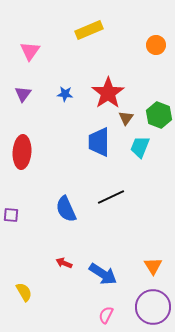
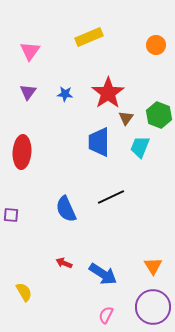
yellow rectangle: moved 7 px down
purple triangle: moved 5 px right, 2 px up
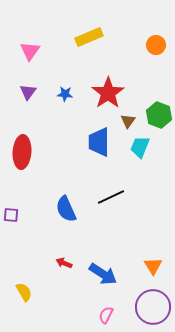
brown triangle: moved 2 px right, 3 px down
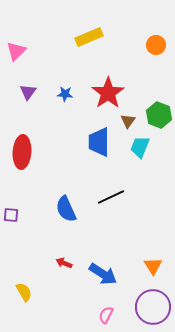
pink triangle: moved 14 px left; rotated 10 degrees clockwise
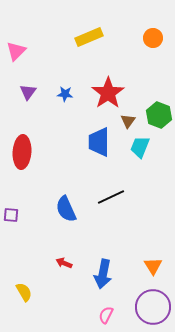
orange circle: moved 3 px left, 7 px up
blue arrow: rotated 68 degrees clockwise
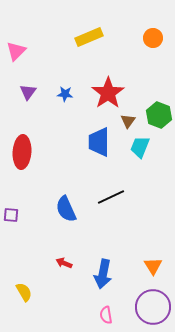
pink semicircle: rotated 36 degrees counterclockwise
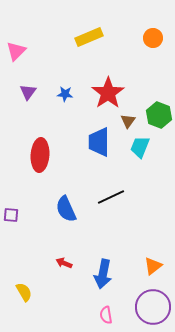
red ellipse: moved 18 px right, 3 px down
orange triangle: rotated 24 degrees clockwise
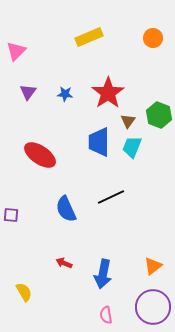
cyan trapezoid: moved 8 px left
red ellipse: rotated 60 degrees counterclockwise
